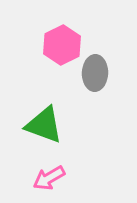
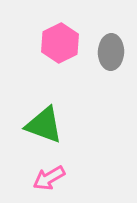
pink hexagon: moved 2 px left, 2 px up
gray ellipse: moved 16 px right, 21 px up
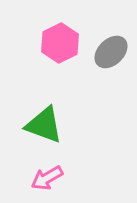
gray ellipse: rotated 44 degrees clockwise
pink arrow: moved 2 px left
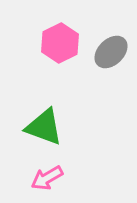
green triangle: moved 2 px down
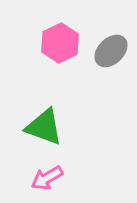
gray ellipse: moved 1 px up
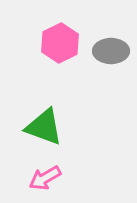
gray ellipse: rotated 44 degrees clockwise
pink arrow: moved 2 px left
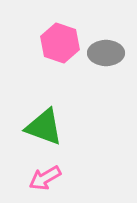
pink hexagon: rotated 15 degrees counterclockwise
gray ellipse: moved 5 px left, 2 px down
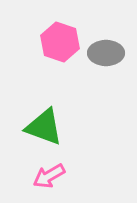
pink hexagon: moved 1 px up
pink arrow: moved 4 px right, 2 px up
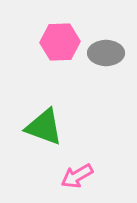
pink hexagon: rotated 21 degrees counterclockwise
pink arrow: moved 28 px right
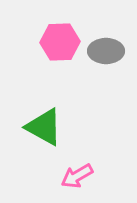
gray ellipse: moved 2 px up
green triangle: rotated 9 degrees clockwise
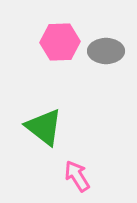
green triangle: rotated 9 degrees clockwise
pink arrow: rotated 88 degrees clockwise
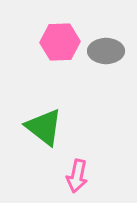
pink arrow: rotated 136 degrees counterclockwise
